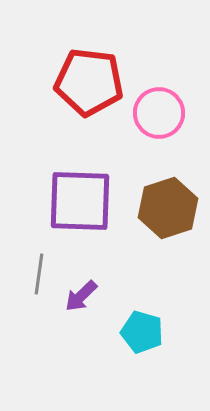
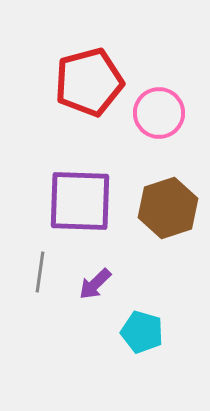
red pentagon: rotated 22 degrees counterclockwise
gray line: moved 1 px right, 2 px up
purple arrow: moved 14 px right, 12 px up
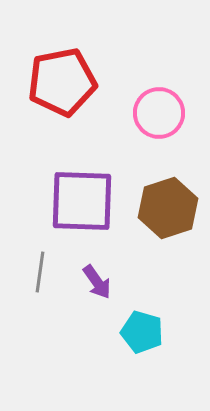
red pentagon: moved 27 px left; rotated 4 degrees clockwise
purple square: moved 2 px right
purple arrow: moved 2 px right, 2 px up; rotated 81 degrees counterclockwise
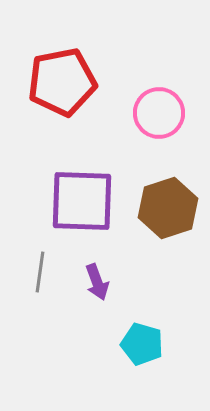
purple arrow: rotated 15 degrees clockwise
cyan pentagon: moved 12 px down
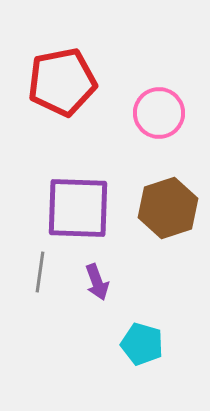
purple square: moved 4 px left, 7 px down
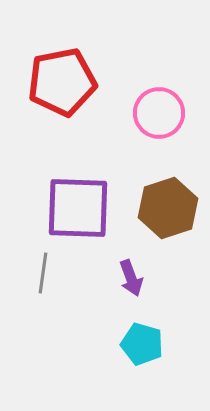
gray line: moved 3 px right, 1 px down
purple arrow: moved 34 px right, 4 px up
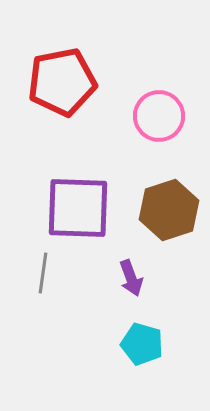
pink circle: moved 3 px down
brown hexagon: moved 1 px right, 2 px down
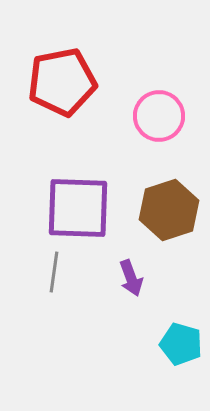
gray line: moved 11 px right, 1 px up
cyan pentagon: moved 39 px right
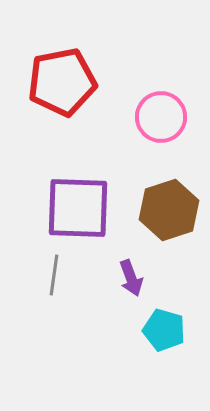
pink circle: moved 2 px right, 1 px down
gray line: moved 3 px down
cyan pentagon: moved 17 px left, 14 px up
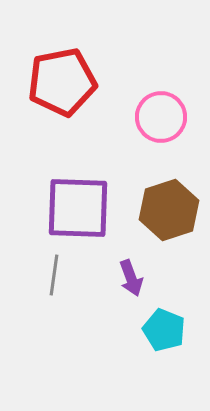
cyan pentagon: rotated 6 degrees clockwise
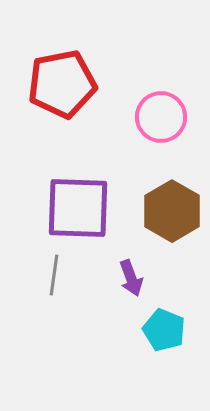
red pentagon: moved 2 px down
brown hexagon: moved 3 px right, 1 px down; rotated 12 degrees counterclockwise
